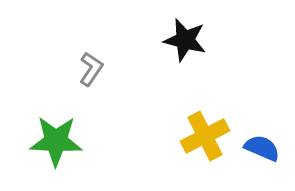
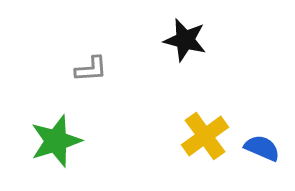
gray L-shape: rotated 52 degrees clockwise
yellow cross: rotated 9 degrees counterclockwise
green star: rotated 20 degrees counterclockwise
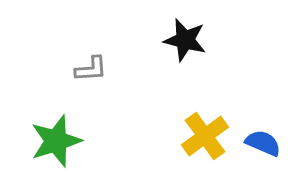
blue semicircle: moved 1 px right, 5 px up
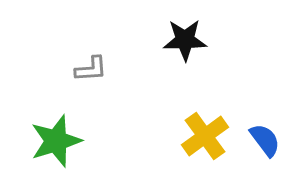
black star: rotated 15 degrees counterclockwise
blue semicircle: moved 2 px right, 3 px up; rotated 30 degrees clockwise
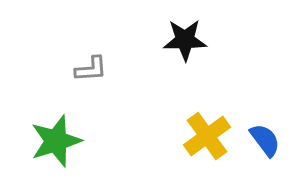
yellow cross: moved 2 px right
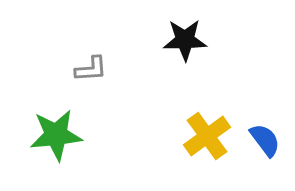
green star: moved 6 px up; rotated 12 degrees clockwise
